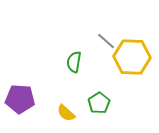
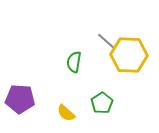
yellow hexagon: moved 3 px left, 2 px up
green pentagon: moved 3 px right
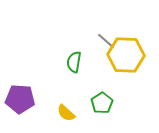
yellow hexagon: moved 3 px left
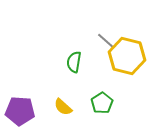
yellow hexagon: moved 1 px right, 1 px down; rotated 12 degrees clockwise
purple pentagon: moved 12 px down
yellow semicircle: moved 3 px left, 6 px up
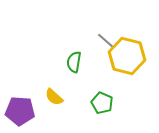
green pentagon: rotated 15 degrees counterclockwise
yellow semicircle: moved 9 px left, 10 px up
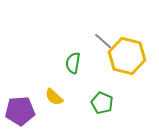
gray line: moved 3 px left
green semicircle: moved 1 px left, 1 px down
purple pentagon: rotated 8 degrees counterclockwise
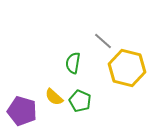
yellow hexagon: moved 12 px down
green pentagon: moved 22 px left, 2 px up
purple pentagon: moved 2 px right; rotated 20 degrees clockwise
